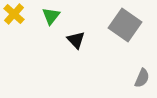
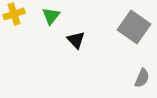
yellow cross: rotated 30 degrees clockwise
gray square: moved 9 px right, 2 px down
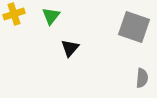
gray square: rotated 16 degrees counterclockwise
black triangle: moved 6 px left, 8 px down; rotated 24 degrees clockwise
gray semicircle: rotated 18 degrees counterclockwise
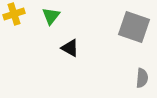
black triangle: rotated 42 degrees counterclockwise
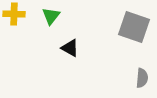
yellow cross: rotated 20 degrees clockwise
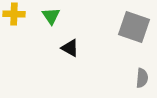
green triangle: rotated 12 degrees counterclockwise
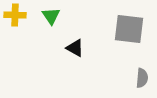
yellow cross: moved 1 px right, 1 px down
gray square: moved 5 px left, 2 px down; rotated 12 degrees counterclockwise
black triangle: moved 5 px right
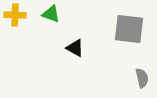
green triangle: moved 2 px up; rotated 36 degrees counterclockwise
gray semicircle: rotated 18 degrees counterclockwise
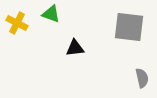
yellow cross: moved 2 px right, 8 px down; rotated 25 degrees clockwise
gray square: moved 2 px up
black triangle: rotated 36 degrees counterclockwise
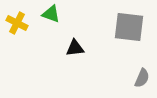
gray semicircle: rotated 36 degrees clockwise
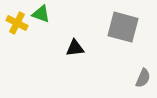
green triangle: moved 10 px left
gray square: moved 6 px left; rotated 8 degrees clockwise
gray semicircle: moved 1 px right
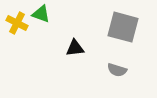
gray semicircle: moved 26 px left, 8 px up; rotated 84 degrees clockwise
